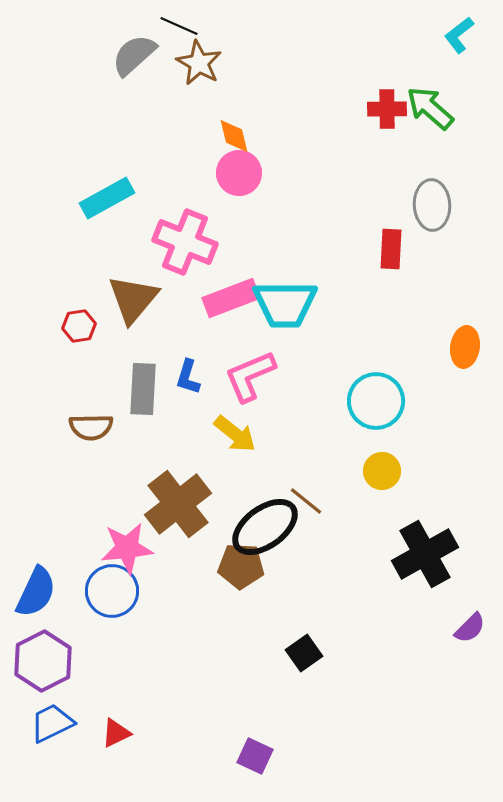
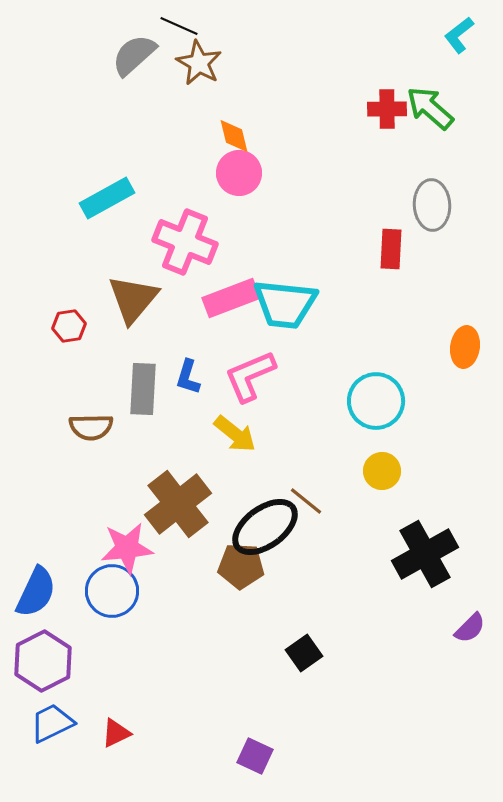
cyan trapezoid: rotated 6 degrees clockwise
red hexagon: moved 10 px left
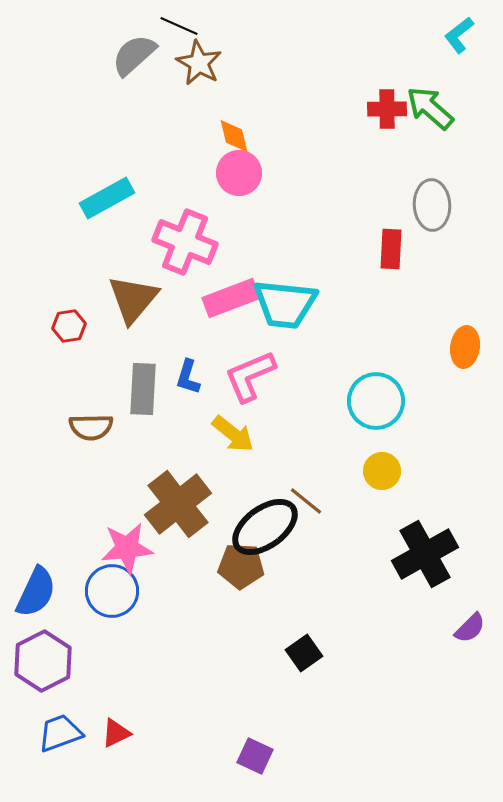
yellow arrow: moved 2 px left
blue trapezoid: moved 8 px right, 10 px down; rotated 6 degrees clockwise
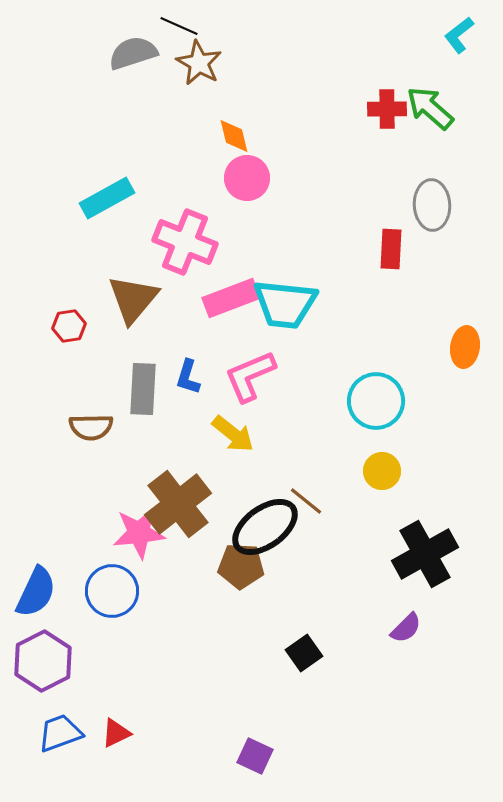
gray semicircle: moved 1 px left, 2 px up; rotated 24 degrees clockwise
pink circle: moved 8 px right, 5 px down
pink star: moved 12 px right, 15 px up
purple semicircle: moved 64 px left
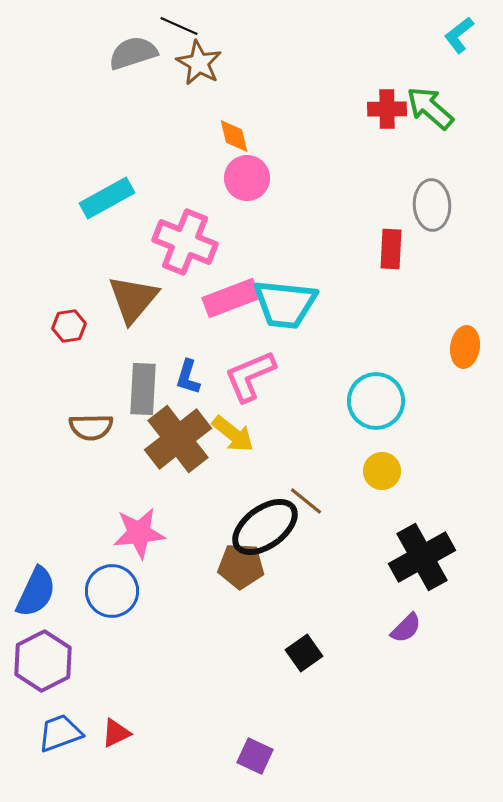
brown cross: moved 65 px up
black cross: moved 3 px left, 3 px down
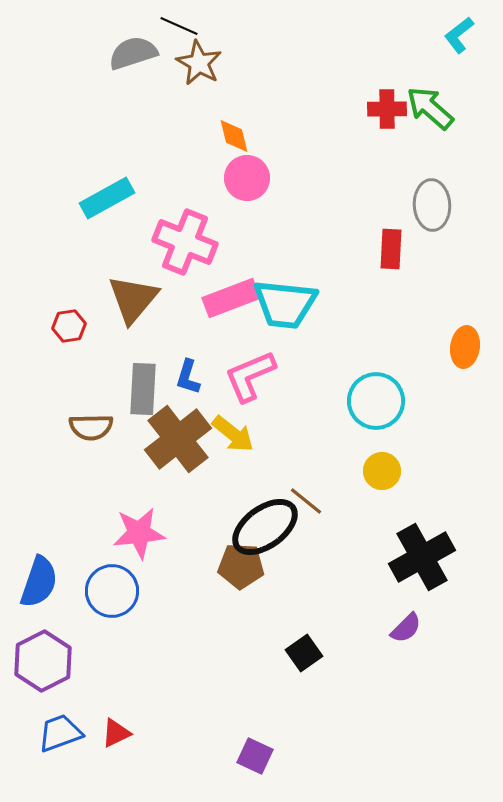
blue semicircle: moved 3 px right, 10 px up; rotated 6 degrees counterclockwise
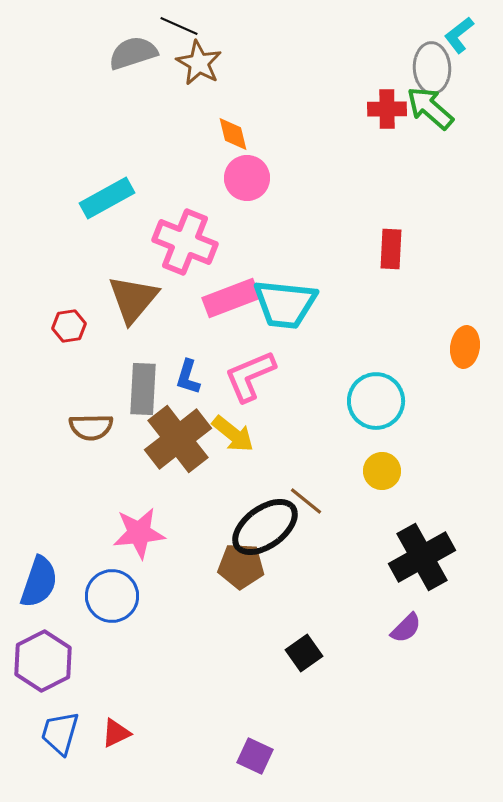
orange diamond: moved 1 px left, 2 px up
gray ellipse: moved 137 px up
blue circle: moved 5 px down
blue trapezoid: rotated 54 degrees counterclockwise
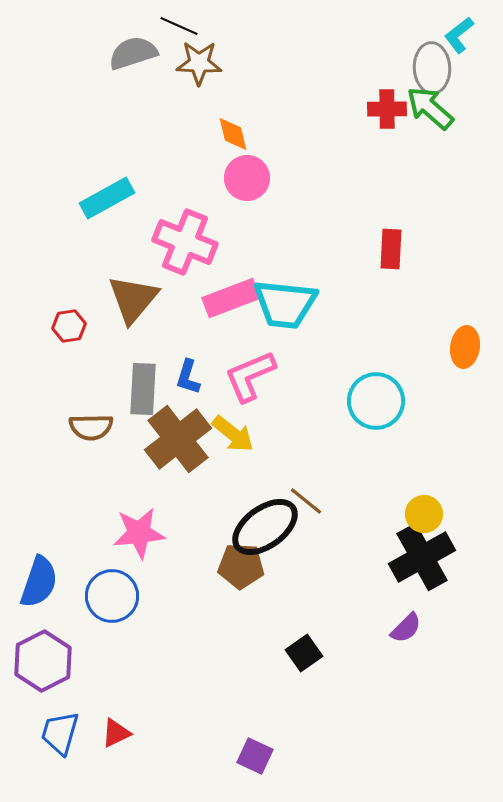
brown star: rotated 27 degrees counterclockwise
yellow circle: moved 42 px right, 43 px down
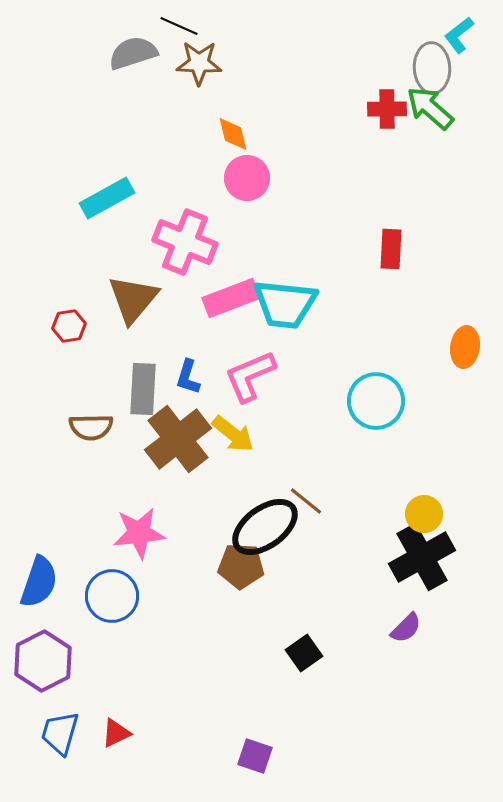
purple square: rotated 6 degrees counterclockwise
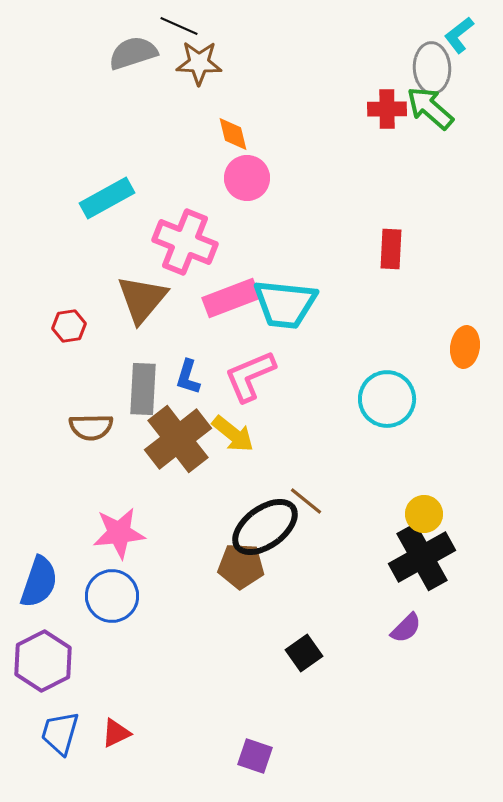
brown triangle: moved 9 px right
cyan circle: moved 11 px right, 2 px up
pink star: moved 20 px left
